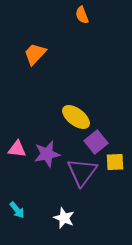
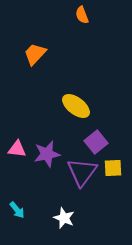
yellow ellipse: moved 11 px up
yellow square: moved 2 px left, 6 px down
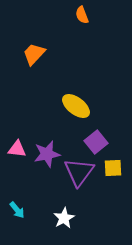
orange trapezoid: moved 1 px left
purple triangle: moved 3 px left
white star: rotated 20 degrees clockwise
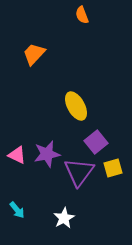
yellow ellipse: rotated 24 degrees clockwise
pink triangle: moved 6 px down; rotated 18 degrees clockwise
yellow square: rotated 12 degrees counterclockwise
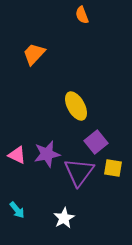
yellow square: rotated 24 degrees clockwise
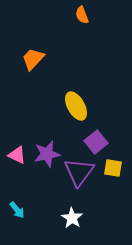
orange trapezoid: moved 1 px left, 5 px down
white star: moved 8 px right; rotated 10 degrees counterclockwise
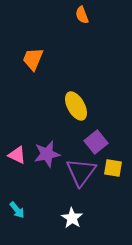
orange trapezoid: rotated 20 degrees counterclockwise
purple triangle: moved 2 px right
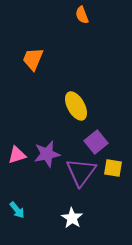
pink triangle: rotated 42 degrees counterclockwise
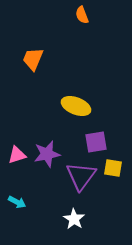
yellow ellipse: rotated 40 degrees counterclockwise
purple square: rotated 30 degrees clockwise
purple triangle: moved 4 px down
cyan arrow: moved 8 px up; rotated 24 degrees counterclockwise
white star: moved 2 px right, 1 px down
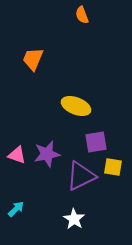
pink triangle: rotated 36 degrees clockwise
yellow square: moved 1 px up
purple triangle: rotated 28 degrees clockwise
cyan arrow: moved 1 px left, 7 px down; rotated 72 degrees counterclockwise
